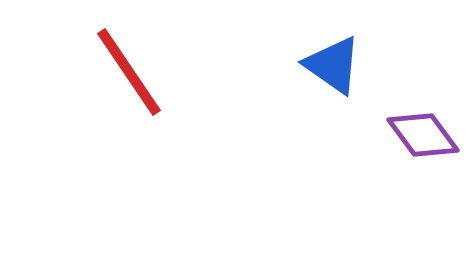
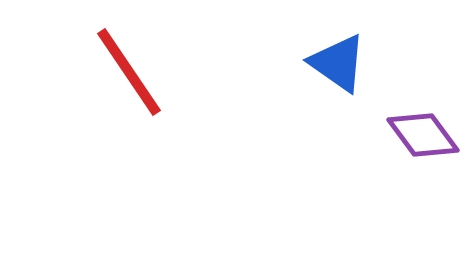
blue triangle: moved 5 px right, 2 px up
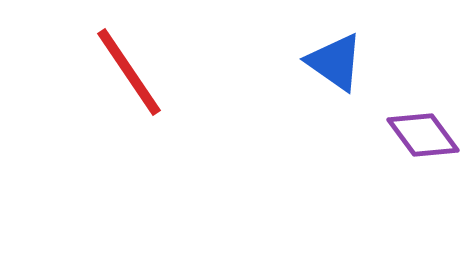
blue triangle: moved 3 px left, 1 px up
